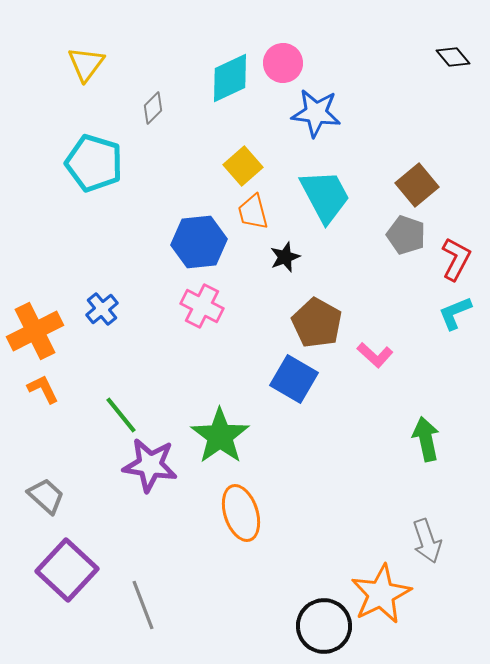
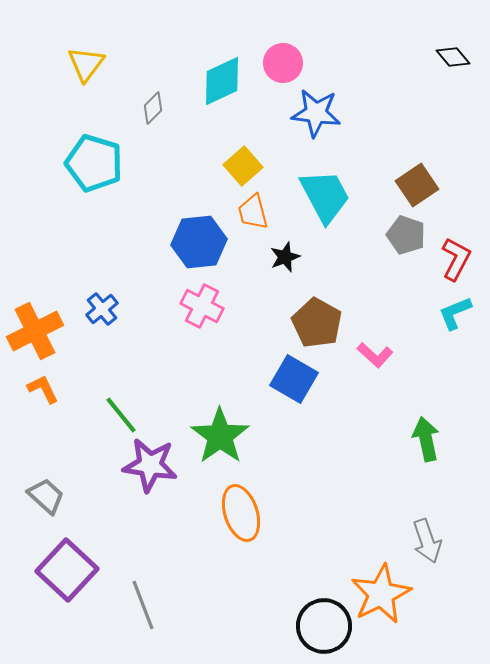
cyan diamond: moved 8 px left, 3 px down
brown square: rotated 6 degrees clockwise
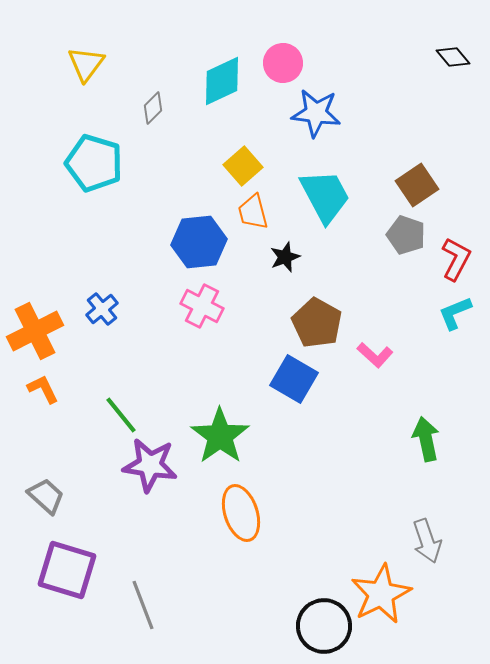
purple square: rotated 26 degrees counterclockwise
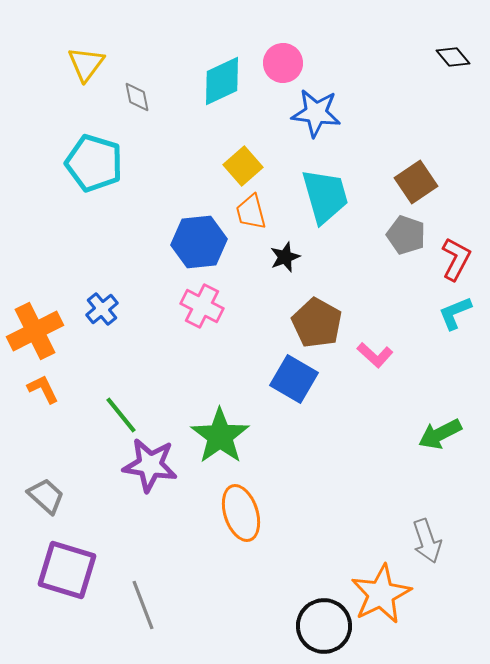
gray diamond: moved 16 px left, 11 px up; rotated 56 degrees counterclockwise
brown square: moved 1 px left, 3 px up
cyan trapezoid: rotated 12 degrees clockwise
orange trapezoid: moved 2 px left
green arrow: moved 14 px right, 5 px up; rotated 105 degrees counterclockwise
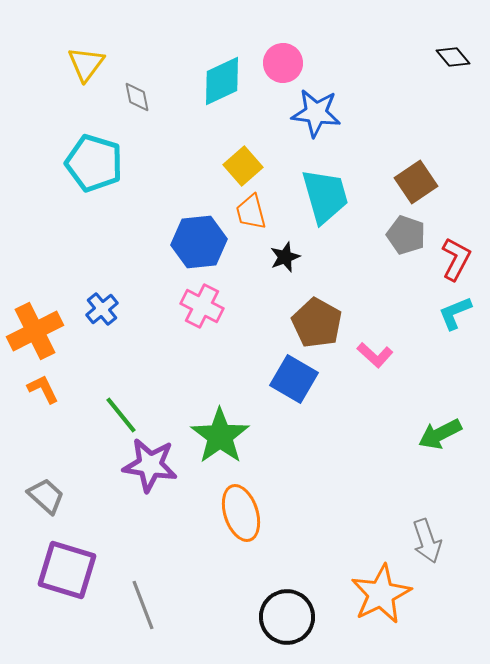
black circle: moved 37 px left, 9 px up
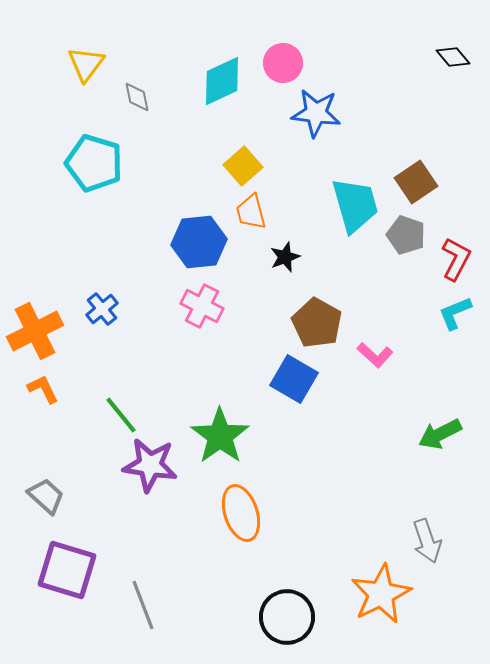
cyan trapezoid: moved 30 px right, 9 px down
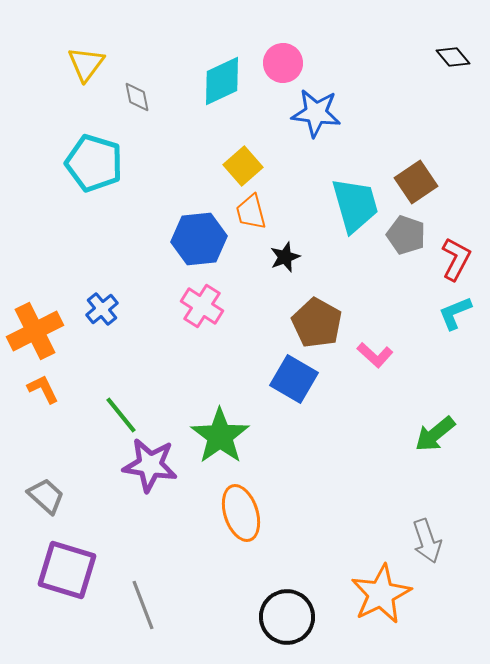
blue hexagon: moved 3 px up
pink cross: rotated 6 degrees clockwise
green arrow: moved 5 px left; rotated 12 degrees counterclockwise
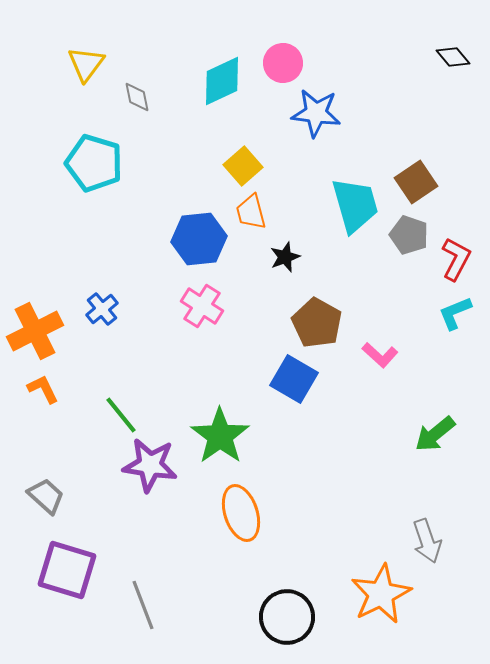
gray pentagon: moved 3 px right
pink L-shape: moved 5 px right
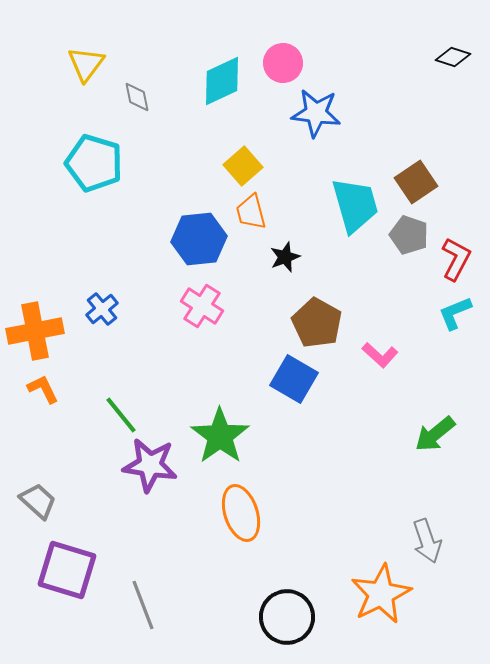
black diamond: rotated 32 degrees counterclockwise
orange cross: rotated 16 degrees clockwise
gray trapezoid: moved 8 px left, 5 px down
